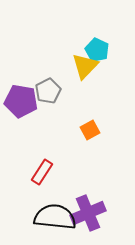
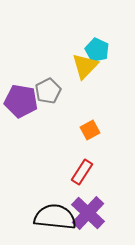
red rectangle: moved 40 px right
purple cross: rotated 24 degrees counterclockwise
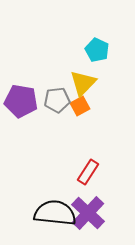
yellow triangle: moved 2 px left, 17 px down
gray pentagon: moved 9 px right, 9 px down; rotated 20 degrees clockwise
orange square: moved 10 px left, 24 px up
red rectangle: moved 6 px right
black semicircle: moved 4 px up
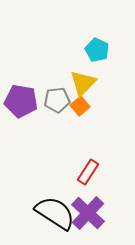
orange square: rotated 12 degrees counterclockwise
black semicircle: rotated 27 degrees clockwise
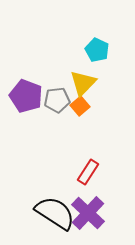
purple pentagon: moved 5 px right, 5 px up; rotated 12 degrees clockwise
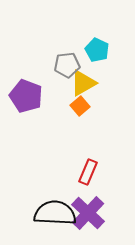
yellow triangle: rotated 16 degrees clockwise
gray pentagon: moved 10 px right, 35 px up
red rectangle: rotated 10 degrees counterclockwise
black semicircle: rotated 30 degrees counterclockwise
